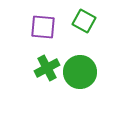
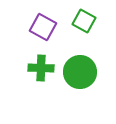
purple square: rotated 24 degrees clockwise
green cross: moved 6 px left; rotated 30 degrees clockwise
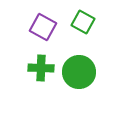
green square: moved 1 px left, 1 px down
green circle: moved 1 px left
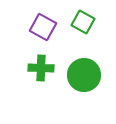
green circle: moved 5 px right, 3 px down
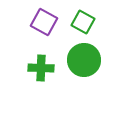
purple square: moved 1 px right, 5 px up
green circle: moved 15 px up
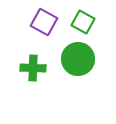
green circle: moved 6 px left, 1 px up
green cross: moved 8 px left
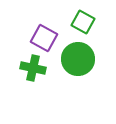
purple square: moved 16 px down
green cross: rotated 10 degrees clockwise
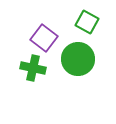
green square: moved 4 px right
purple square: rotated 8 degrees clockwise
